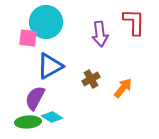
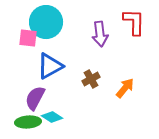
orange arrow: moved 2 px right
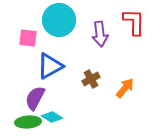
cyan circle: moved 13 px right, 2 px up
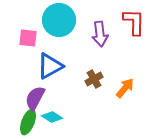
brown cross: moved 3 px right
green ellipse: rotated 65 degrees counterclockwise
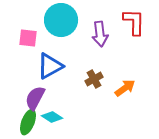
cyan circle: moved 2 px right
orange arrow: rotated 15 degrees clockwise
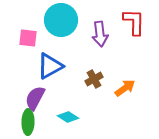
cyan diamond: moved 16 px right
green ellipse: rotated 20 degrees counterclockwise
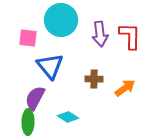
red L-shape: moved 4 px left, 14 px down
blue triangle: rotated 40 degrees counterclockwise
brown cross: rotated 30 degrees clockwise
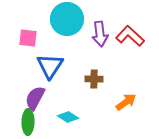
cyan circle: moved 6 px right, 1 px up
red L-shape: rotated 48 degrees counterclockwise
blue triangle: rotated 12 degrees clockwise
orange arrow: moved 1 px right, 14 px down
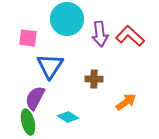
green ellipse: rotated 15 degrees counterclockwise
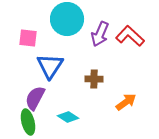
purple arrow: rotated 30 degrees clockwise
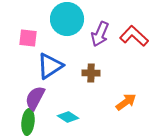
red L-shape: moved 4 px right
blue triangle: rotated 24 degrees clockwise
brown cross: moved 3 px left, 6 px up
green ellipse: rotated 20 degrees clockwise
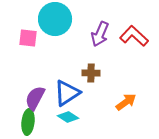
cyan circle: moved 12 px left
blue triangle: moved 17 px right, 27 px down
